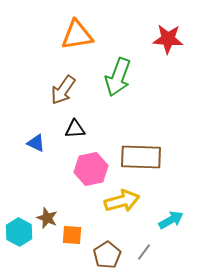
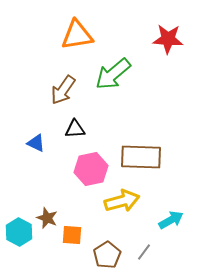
green arrow: moved 5 px left, 3 px up; rotated 30 degrees clockwise
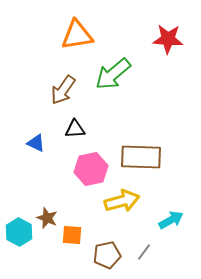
brown pentagon: rotated 20 degrees clockwise
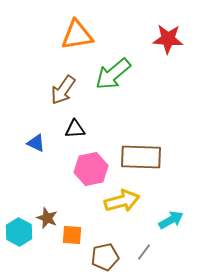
brown pentagon: moved 2 px left, 2 px down
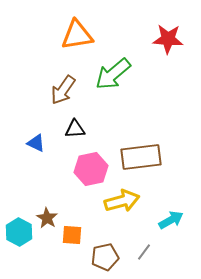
brown rectangle: rotated 9 degrees counterclockwise
brown star: rotated 10 degrees clockwise
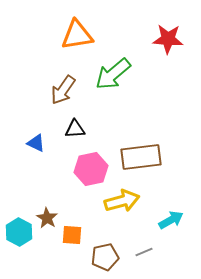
gray line: rotated 30 degrees clockwise
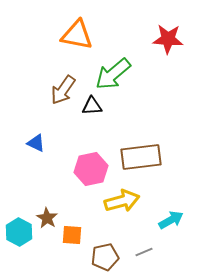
orange triangle: rotated 20 degrees clockwise
black triangle: moved 17 px right, 23 px up
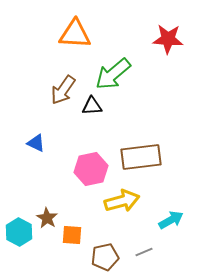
orange triangle: moved 2 px left, 1 px up; rotated 8 degrees counterclockwise
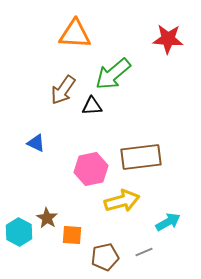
cyan arrow: moved 3 px left, 2 px down
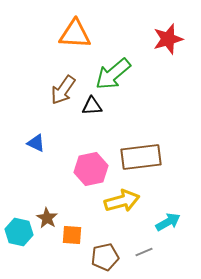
red star: rotated 20 degrees counterclockwise
cyan hexagon: rotated 16 degrees counterclockwise
